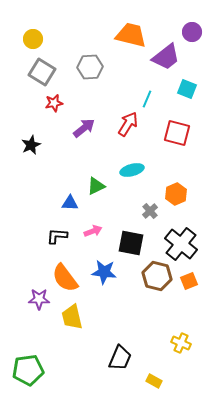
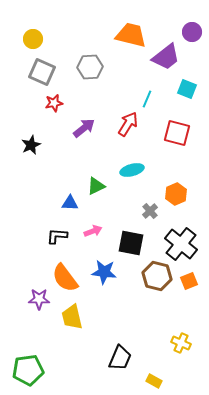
gray square: rotated 8 degrees counterclockwise
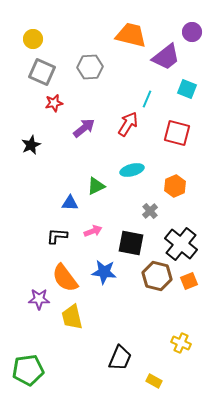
orange hexagon: moved 1 px left, 8 px up
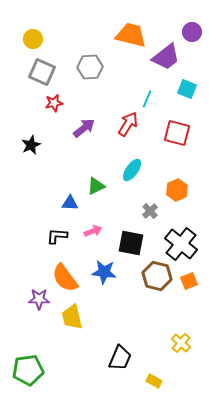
cyan ellipse: rotated 40 degrees counterclockwise
orange hexagon: moved 2 px right, 4 px down
yellow cross: rotated 18 degrees clockwise
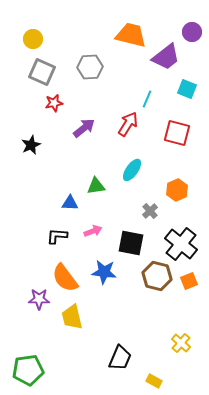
green triangle: rotated 18 degrees clockwise
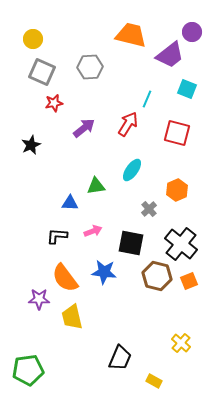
purple trapezoid: moved 4 px right, 2 px up
gray cross: moved 1 px left, 2 px up
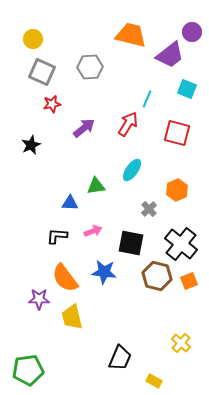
red star: moved 2 px left, 1 px down
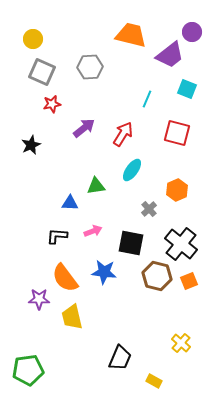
red arrow: moved 5 px left, 10 px down
